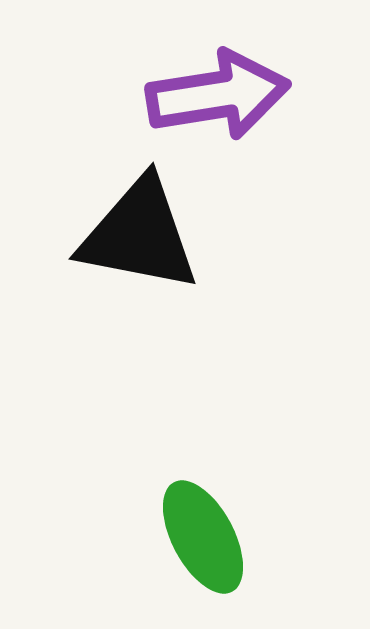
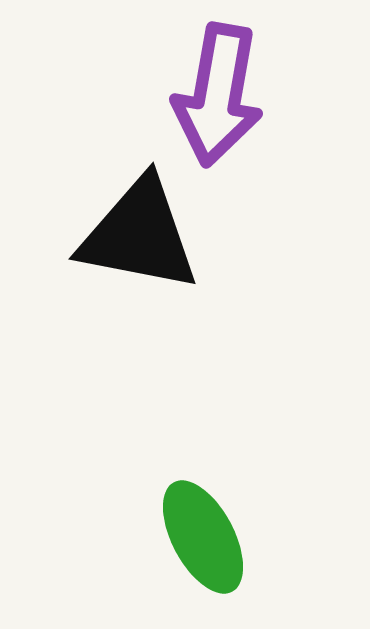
purple arrow: rotated 109 degrees clockwise
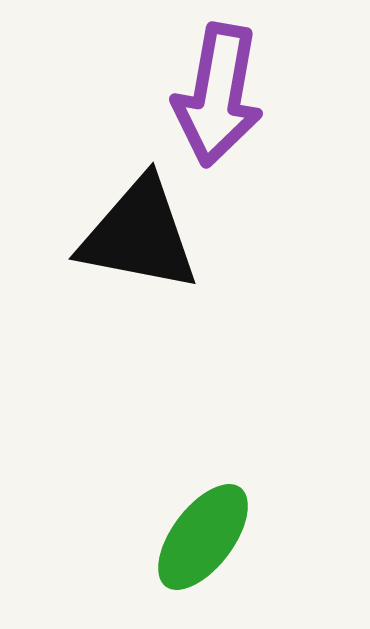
green ellipse: rotated 65 degrees clockwise
